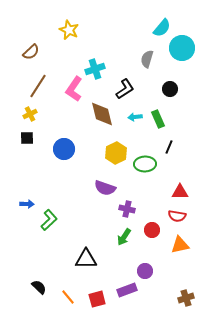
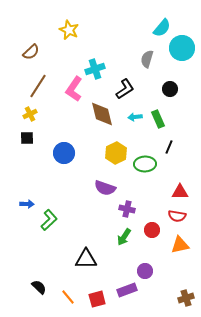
blue circle: moved 4 px down
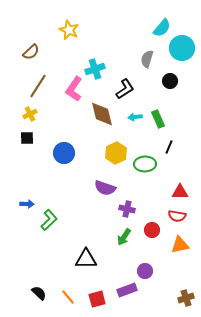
black circle: moved 8 px up
black semicircle: moved 6 px down
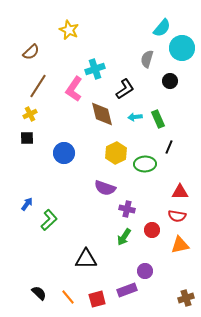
blue arrow: rotated 56 degrees counterclockwise
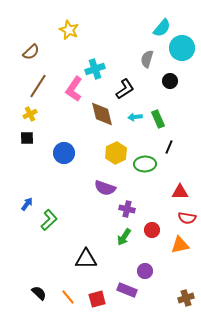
red semicircle: moved 10 px right, 2 px down
purple rectangle: rotated 42 degrees clockwise
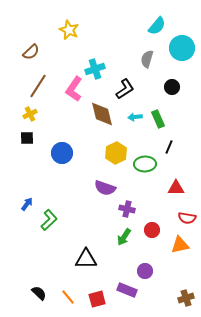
cyan semicircle: moved 5 px left, 2 px up
black circle: moved 2 px right, 6 px down
blue circle: moved 2 px left
red triangle: moved 4 px left, 4 px up
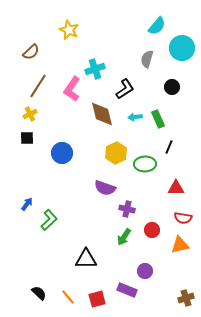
pink L-shape: moved 2 px left
red semicircle: moved 4 px left
